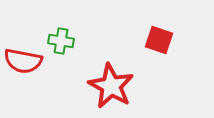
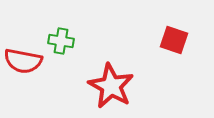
red square: moved 15 px right
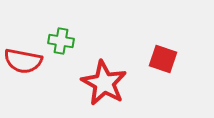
red square: moved 11 px left, 19 px down
red star: moved 7 px left, 3 px up
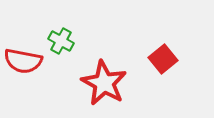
green cross: rotated 20 degrees clockwise
red square: rotated 32 degrees clockwise
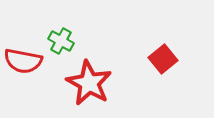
red star: moved 15 px left
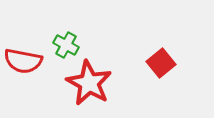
green cross: moved 5 px right, 4 px down
red square: moved 2 px left, 4 px down
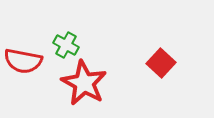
red square: rotated 8 degrees counterclockwise
red star: moved 5 px left
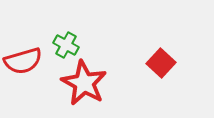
red semicircle: rotated 27 degrees counterclockwise
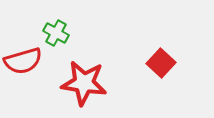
green cross: moved 10 px left, 12 px up
red star: rotated 21 degrees counterclockwise
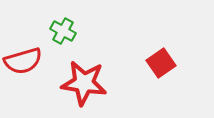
green cross: moved 7 px right, 2 px up
red square: rotated 12 degrees clockwise
